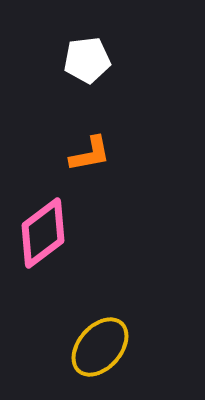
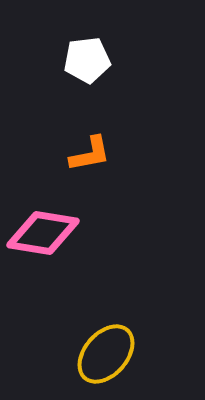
pink diamond: rotated 46 degrees clockwise
yellow ellipse: moved 6 px right, 7 px down
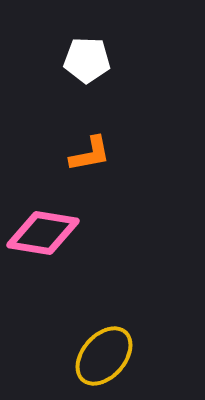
white pentagon: rotated 9 degrees clockwise
yellow ellipse: moved 2 px left, 2 px down
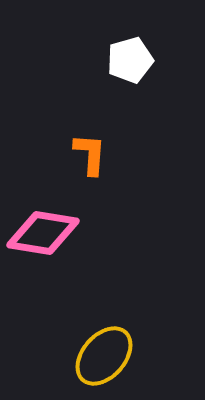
white pentagon: moved 43 px right; rotated 18 degrees counterclockwise
orange L-shape: rotated 75 degrees counterclockwise
